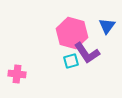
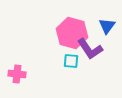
purple L-shape: moved 3 px right, 4 px up
cyan square: rotated 21 degrees clockwise
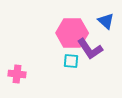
blue triangle: moved 1 px left, 5 px up; rotated 24 degrees counterclockwise
pink hexagon: rotated 16 degrees counterclockwise
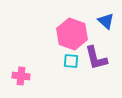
pink hexagon: moved 1 px down; rotated 20 degrees clockwise
purple L-shape: moved 6 px right, 9 px down; rotated 20 degrees clockwise
pink cross: moved 4 px right, 2 px down
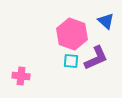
purple L-shape: rotated 100 degrees counterclockwise
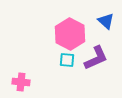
pink hexagon: moved 2 px left; rotated 8 degrees clockwise
cyan square: moved 4 px left, 1 px up
pink cross: moved 6 px down
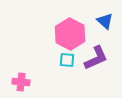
blue triangle: moved 1 px left
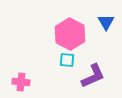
blue triangle: moved 1 px right, 1 px down; rotated 18 degrees clockwise
purple L-shape: moved 3 px left, 18 px down
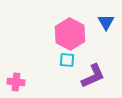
pink cross: moved 5 px left
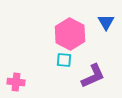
cyan square: moved 3 px left
